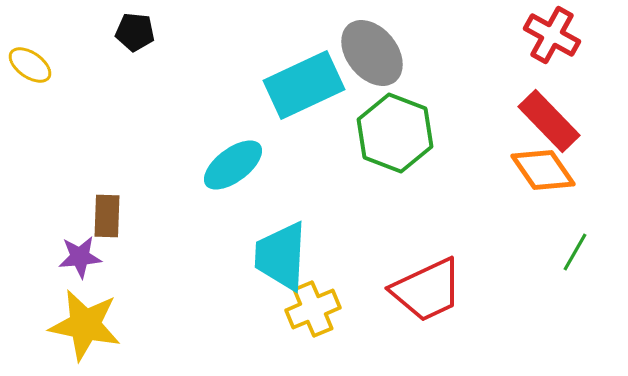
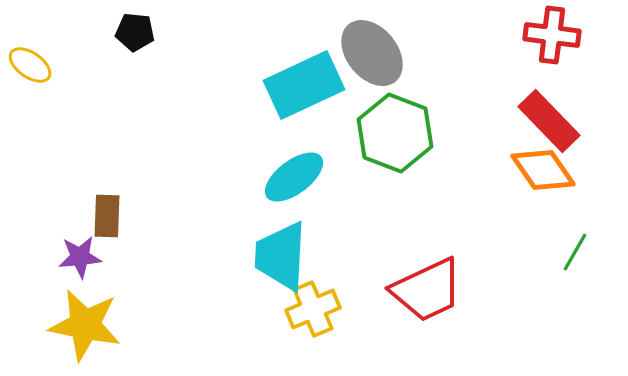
red cross: rotated 22 degrees counterclockwise
cyan ellipse: moved 61 px right, 12 px down
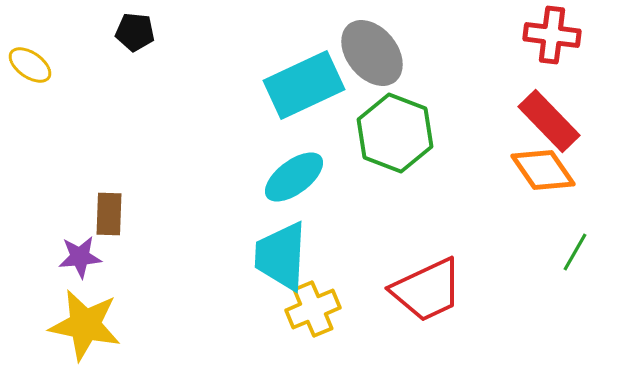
brown rectangle: moved 2 px right, 2 px up
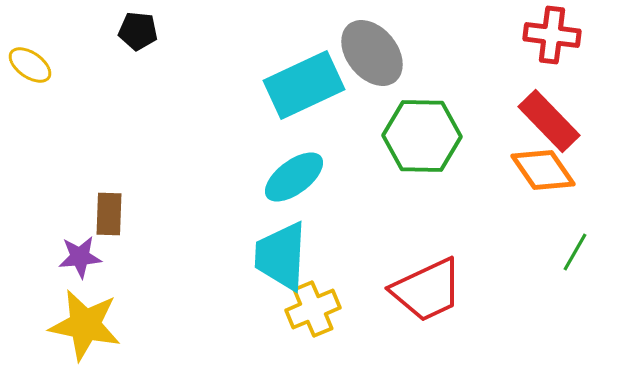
black pentagon: moved 3 px right, 1 px up
green hexagon: moved 27 px right, 3 px down; rotated 20 degrees counterclockwise
